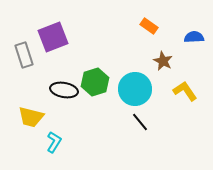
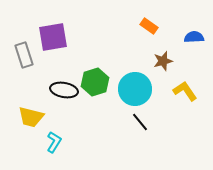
purple square: rotated 12 degrees clockwise
brown star: rotated 30 degrees clockwise
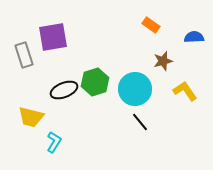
orange rectangle: moved 2 px right, 1 px up
black ellipse: rotated 32 degrees counterclockwise
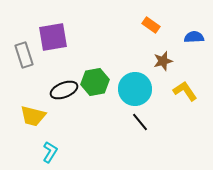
green hexagon: rotated 8 degrees clockwise
yellow trapezoid: moved 2 px right, 1 px up
cyan L-shape: moved 4 px left, 10 px down
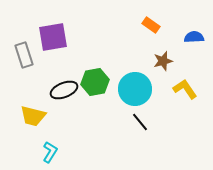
yellow L-shape: moved 2 px up
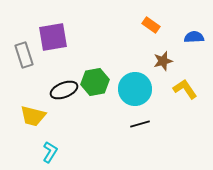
black line: moved 2 px down; rotated 66 degrees counterclockwise
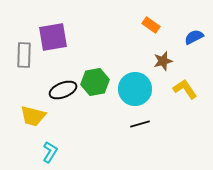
blue semicircle: rotated 24 degrees counterclockwise
gray rectangle: rotated 20 degrees clockwise
black ellipse: moved 1 px left
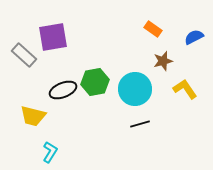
orange rectangle: moved 2 px right, 4 px down
gray rectangle: rotated 50 degrees counterclockwise
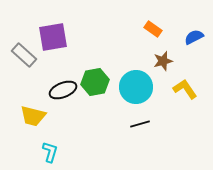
cyan circle: moved 1 px right, 2 px up
cyan L-shape: rotated 15 degrees counterclockwise
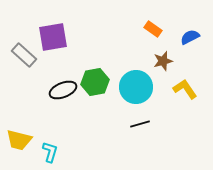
blue semicircle: moved 4 px left
yellow trapezoid: moved 14 px left, 24 px down
